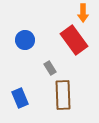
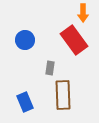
gray rectangle: rotated 40 degrees clockwise
blue rectangle: moved 5 px right, 4 px down
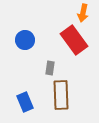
orange arrow: rotated 12 degrees clockwise
brown rectangle: moved 2 px left
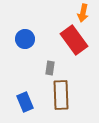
blue circle: moved 1 px up
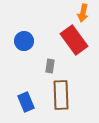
blue circle: moved 1 px left, 2 px down
gray rectangle: moved 2 px up
blue rectangle: moved 1 px right
